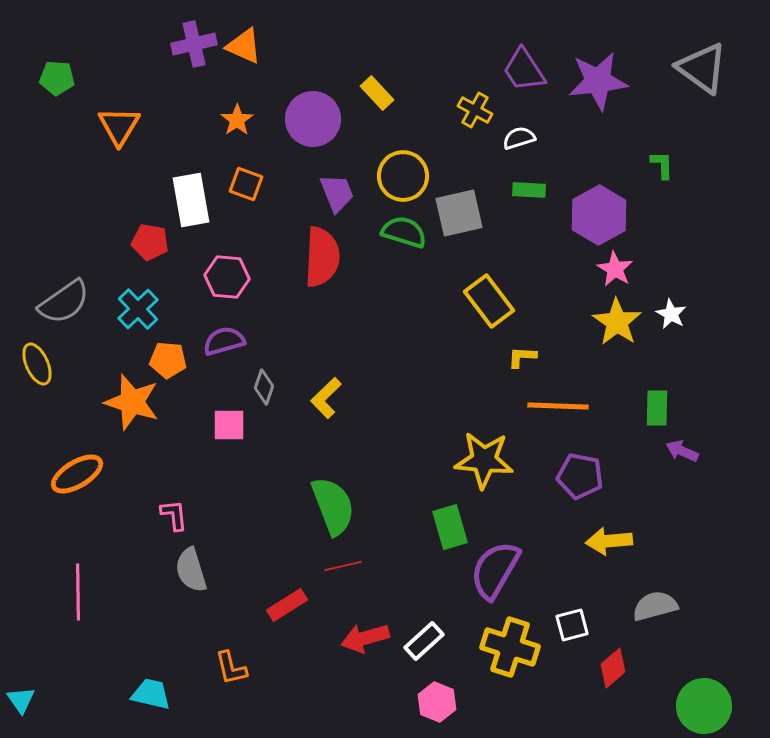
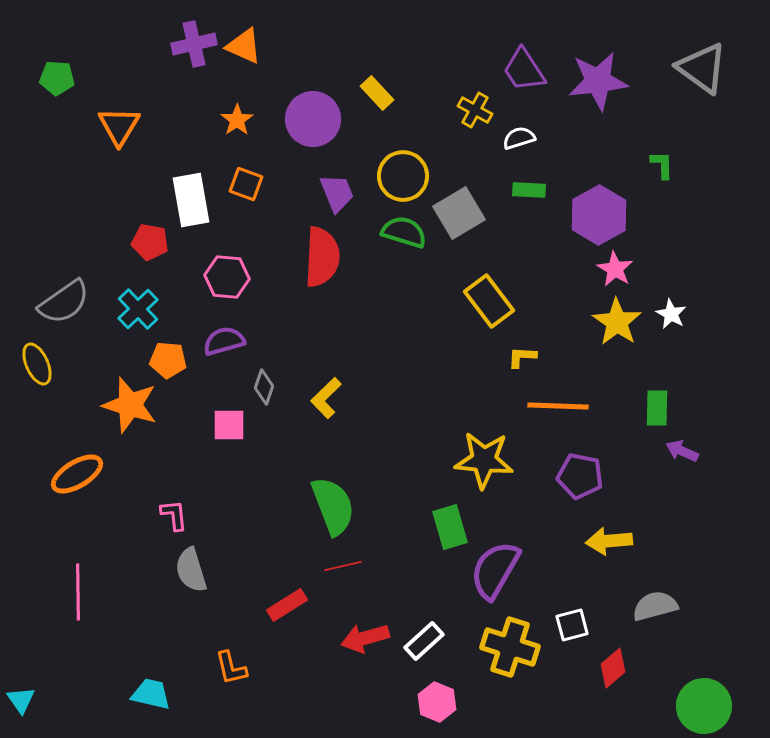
gray square at (459, 213): rotated 18 degrees counterclockwise
orange star at (132, 402): moved 2 px left, 3 px down
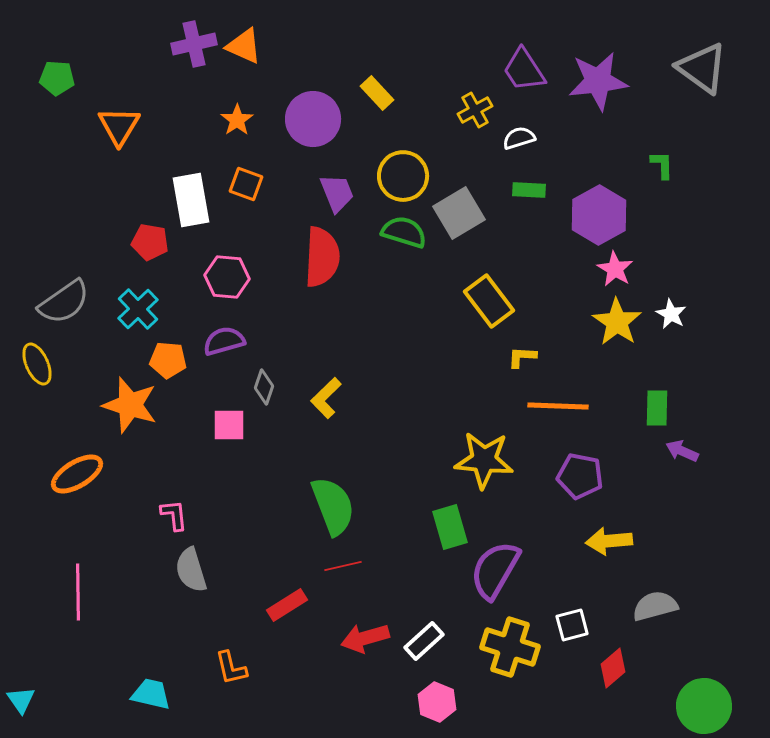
yellow cross at (475, 110): rotated 32 degrees clockwise
